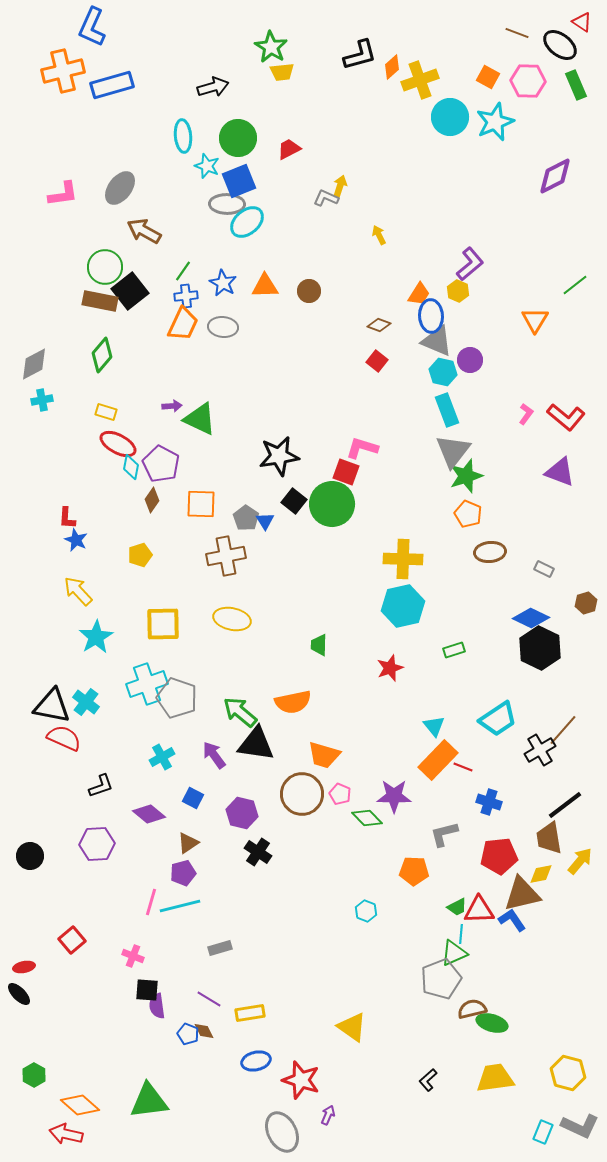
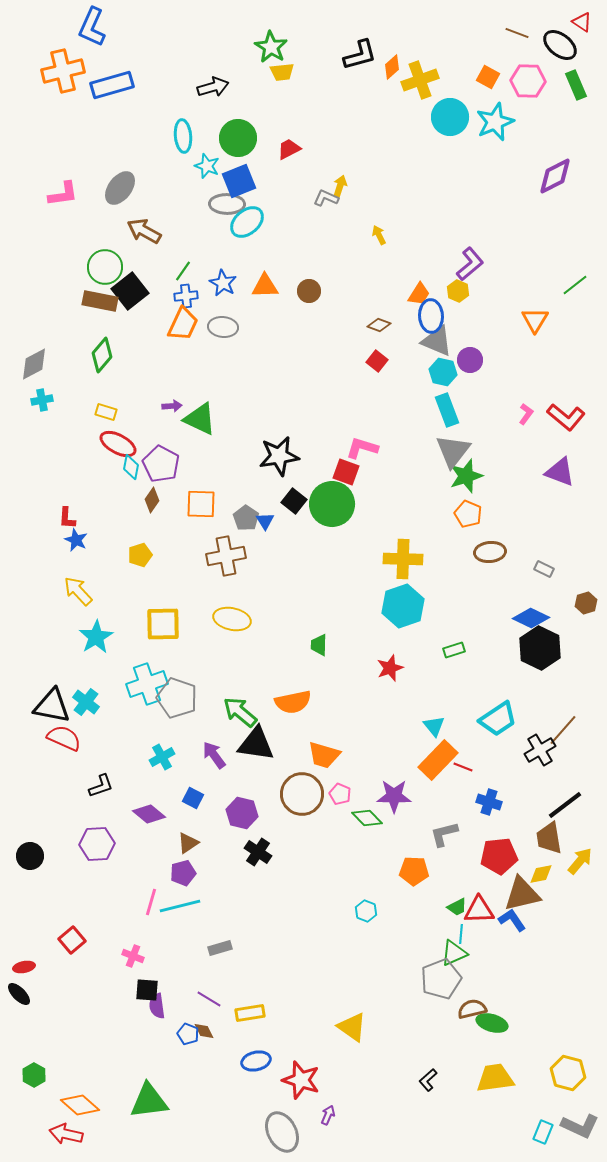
cyan hexagon at (403, 606): rotated 6 degrees counterclockwise
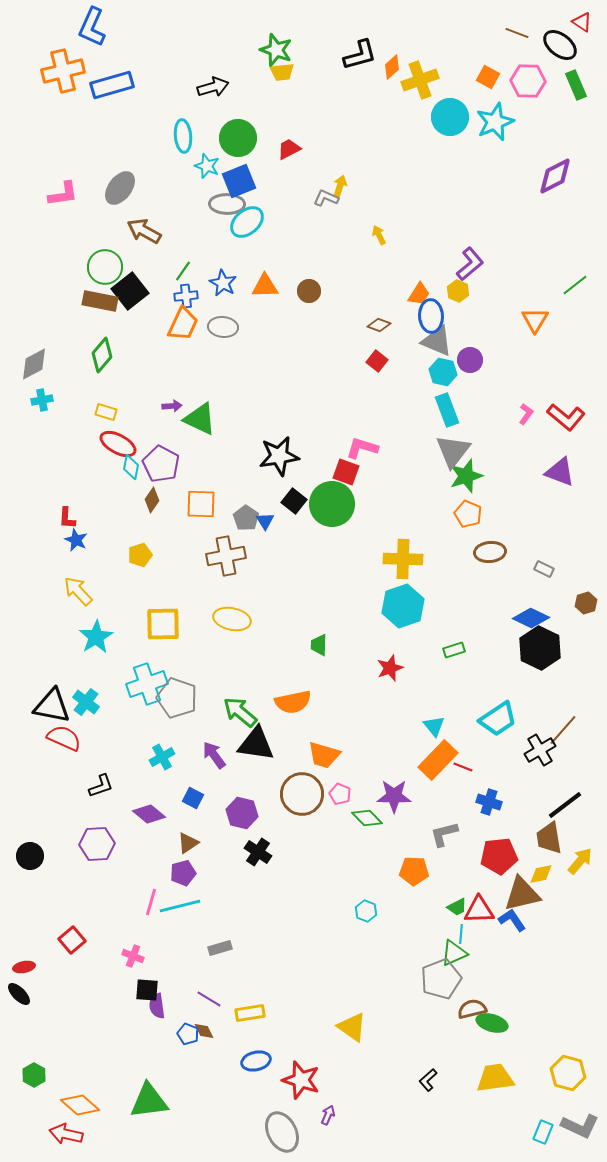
green star at (271, 47): moved 5 px right, 3 px down; rotated 12 degrees counterclockwise
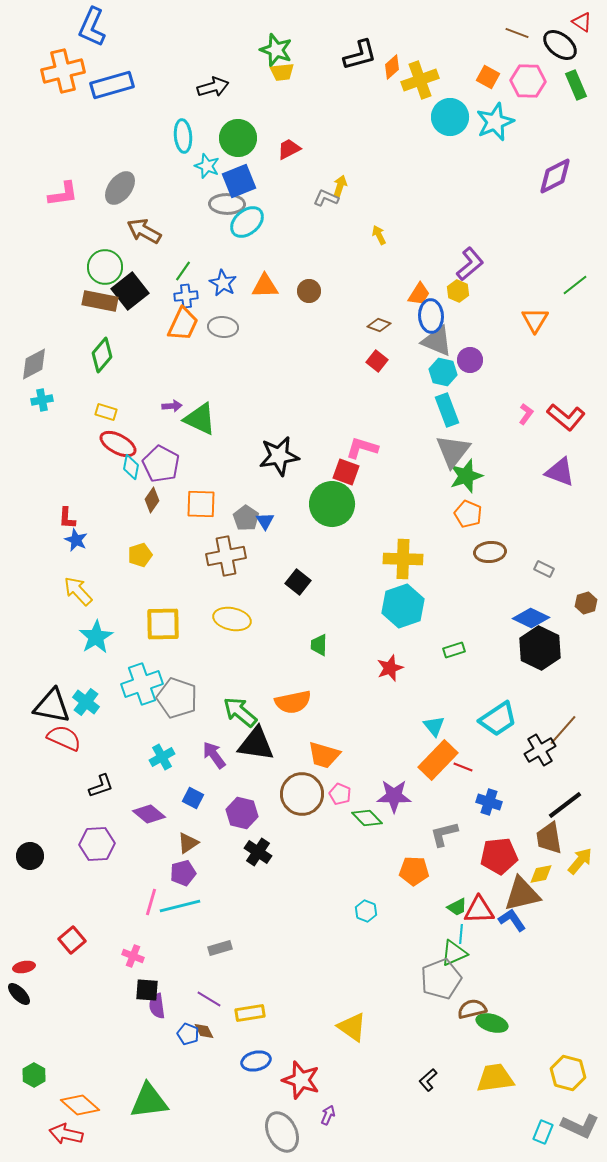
black square at (294, 501): moved 4 px right, 81 px down
cyan cross at (147, 684): moved 5 px left
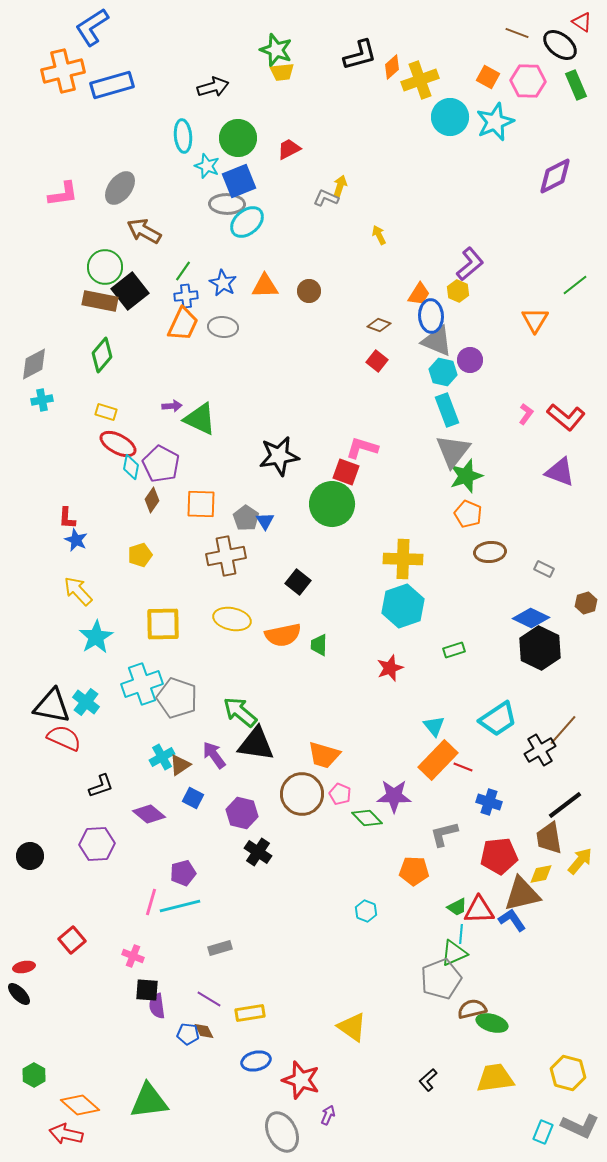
blue L-shape at (92, 27): rotated 33 degrees clockwise
orange semicircle at (293, 702): moved 10 px left, 67 px up
brown triangle at (188, 843): moved 8 px left, 78 px up
blue pentagon at (188, 1034): rotated 15 degrees counterclockwise
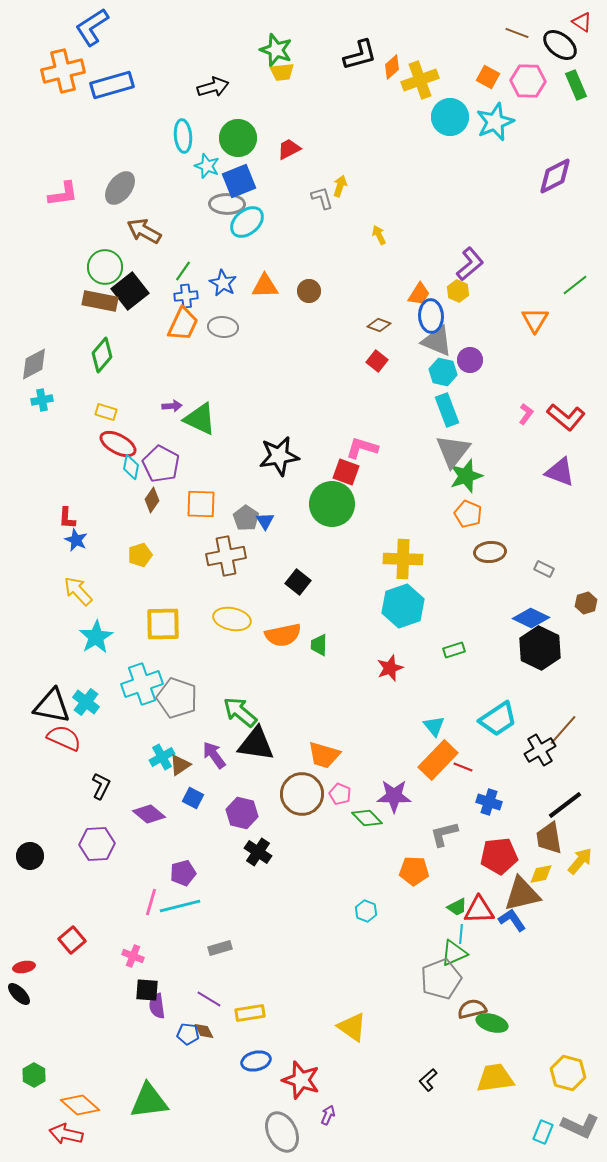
gray L-shape at (326, 198): moved 4 px left; rotated 50 degrees clockwise
black L-shape at (101, 786): rotated 44 degrees counterclockwise
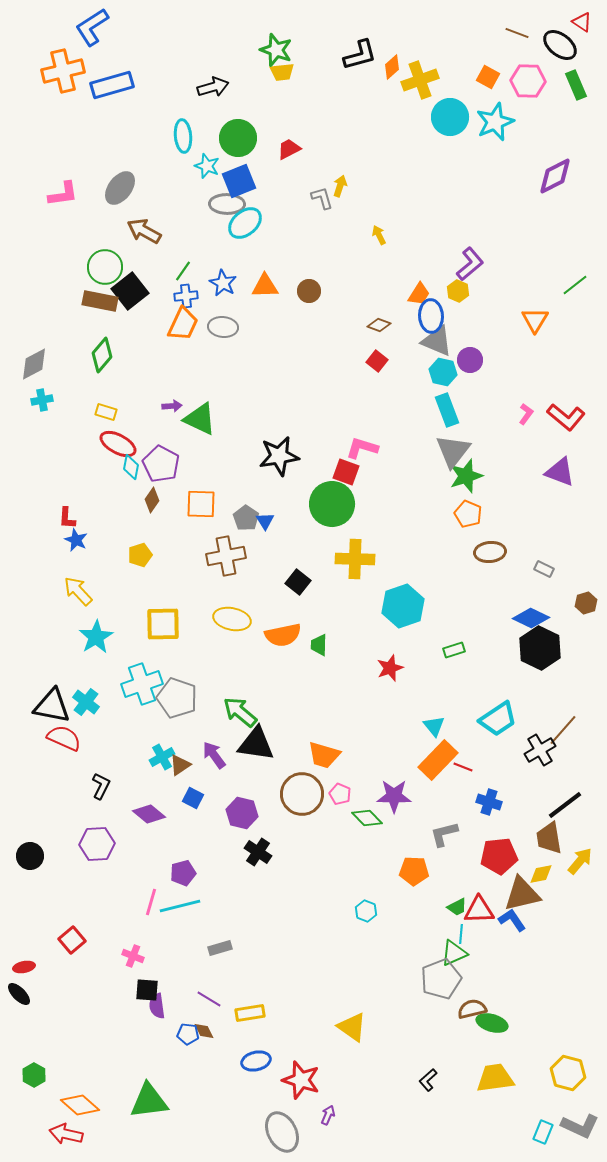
cyan ellipse at (247, 222): moved 2 px left, 1 px down
yellow cross at (403, 559): moved 48 px left
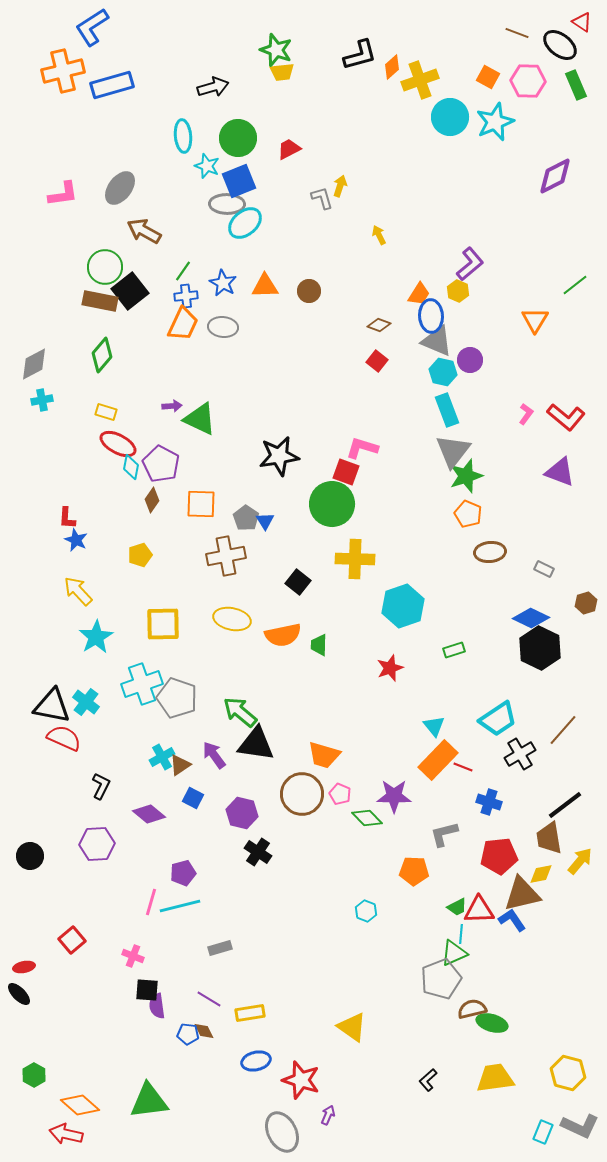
black cross at (540, 750): moved 20 px left, 4 px down
